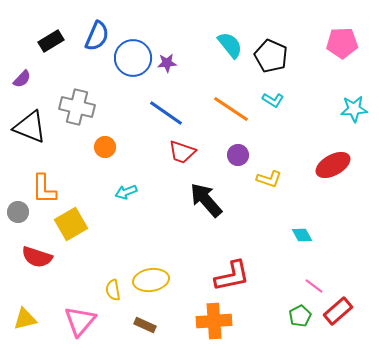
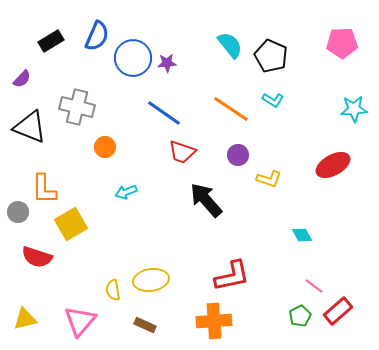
blue line: moved 2 px left
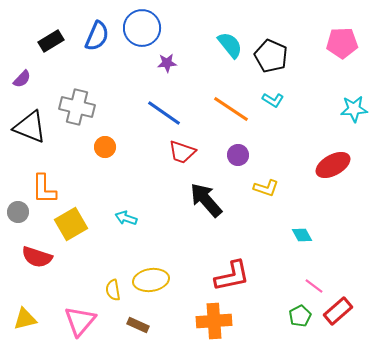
blue circle: moved 9 px right, 30 px up
yellow L-shape: moved 3 px left, 9 px down
cyan arrow: moved 26 px down; rotated 40 degrees clockwise
brown rectangle: moved 7 px left
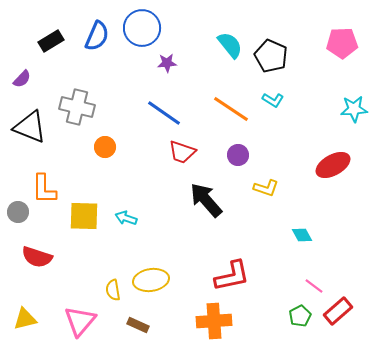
yellow square: moved 13 px right, 8 px up; rotated 32 degrees clockwise
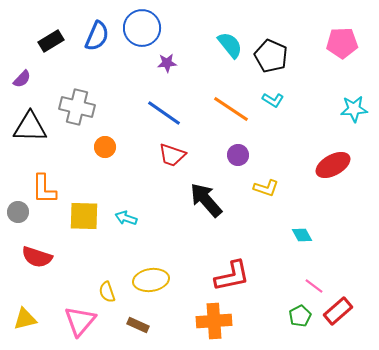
black triangle: rotated 21 degrees counterclockwise
red trapezoid: moved 10 px left, 3 px down
yellow semicircle: moved 6 px left, 2 px down; rotated 10 degrees counterclockwise
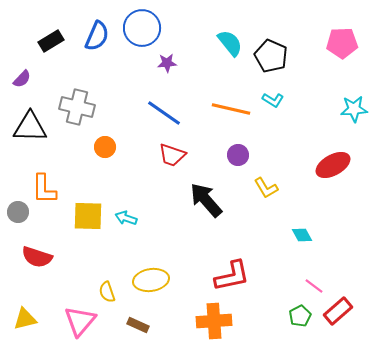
cyan semicircle: moved 2 px up
orange line: rotated 21 degrees counterclockwise
yellow L-shape: rotated 40 degrees clockwise
yellow square: moved 4 px right
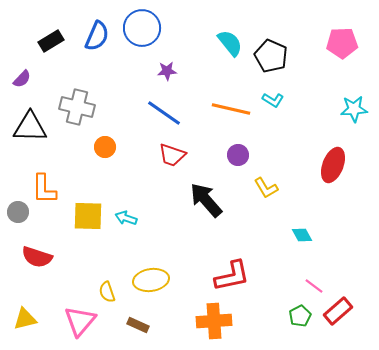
purple star: moved 8 px down
red ellipse: rotated 40 degrees counterclockwise
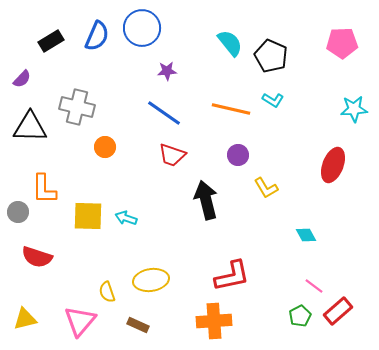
black arrow: rotated 27 degrees clockwise
cyan diamond: moved 4 px right
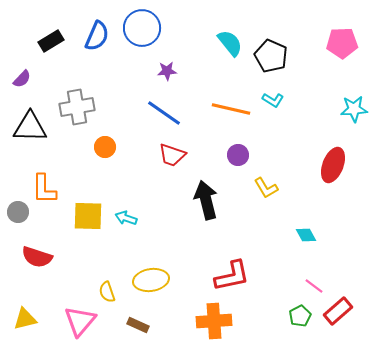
gray cross: rotated 24 degrees counterclockwise
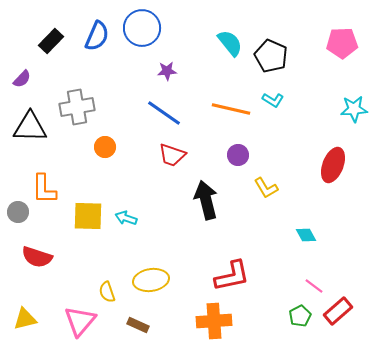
black rectangle: rotated 15 degrees counterclockwise
